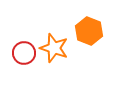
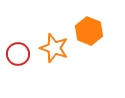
red circle: moved 6 px left, 1 px down
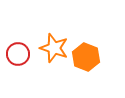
orange hexagon: moved 3 px left, 26 px down
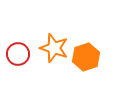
orange hexagon: rotated 20 degrees clockwise
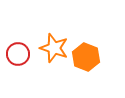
orange hexagon: rotated 20 degrees counterclockwise
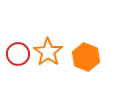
orange star: moved 6 px left, 4 px down; rotated 16 degrees clockwise
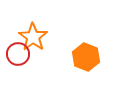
orange star: moved 15 px left, 15 px up
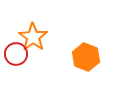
red circle: moved 2 px left
